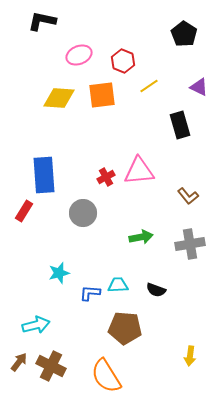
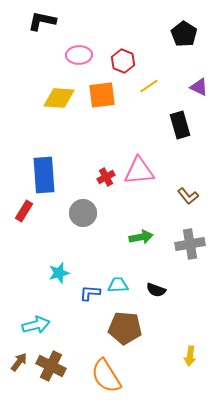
pink ellipse: rotated 20 degrees clockwise
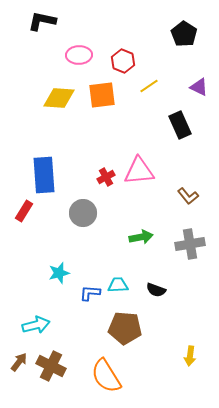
black rectangle: rotated 8 degrees counterclockwise
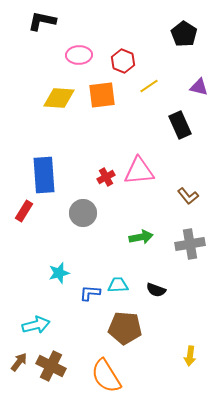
purple triangle: rotated 12 degrees counterclockwise
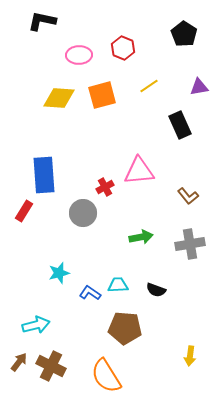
red hexagon: moved 13 px up
purple triangle: rotated 24 degrees counterclockwise
orange square: rotated 8 degrees counterclockwise
red cross: moved 1 px left, 10 px down
blue L-shape: rotated 30 degrees clockwise
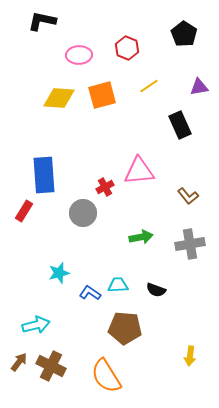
red hexagon: moved 4 px right
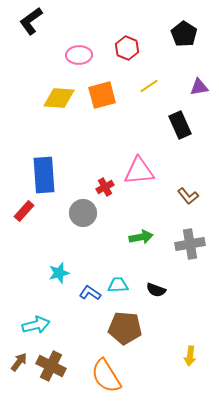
black L-shape: moved 11 px left; rotated 48 degrees counterclockwise
red rectangle: rotated 10 degrees clockwise
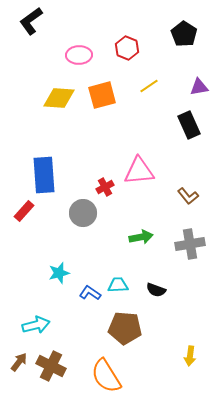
black rectangle: moved 9 px right
